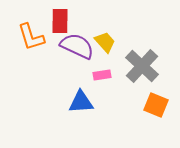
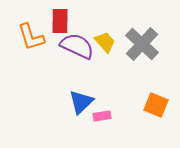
gray cross: moved 22 px up
pink rectangle: moved 41 px down
blue triangle: rotated 40 degrees counterclockwise
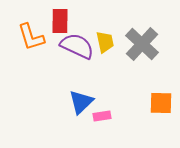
yellow trapezoid: rotated 30 degrees clockwise
orange square: moved 5 px right, 2 px up; rotated 20 degrees counterclockwise
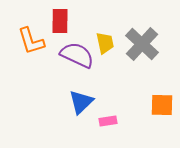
orange L-shape: moved 4 px down
yellow trapezoid: moved 1 px down
purple semicircle: moved 9 px down
orange square: moved 1 px right, 2 px down
pink rectangle: moved 6 px right, 5 px down
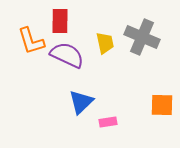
gray cross: moved 7 px up; rotated 20 degrees counterclockwise
purple semicircle: moved 10 px left
pink rectangle: moved 1 px down
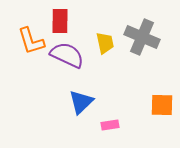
pink rectangle: moved 2 px right, 3 px down
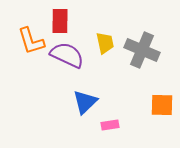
gray cross: moved 13 px down
blue triangle: moved 4 px right
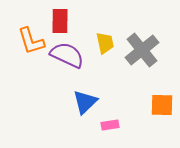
gray cross: rotated 28 degrees clockwise
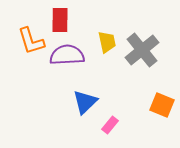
red rectangle: moved 1 px up
yellow trapezoid: moved 2 px right, 1 px up
purple semicircle: rotated 28 degrees counterclockwise
orange square: rotated 20 degrees clockwise
pink rectangle: rotated 42 degrees counterclockwise
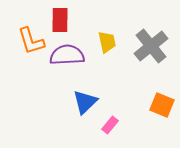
gray cross: moved 9 px right, 4 px up
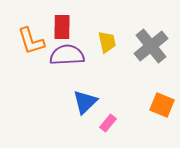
red rectangle: moved 2 px right, 7 px down
pink rectangle: moved 2 px left, 2 px up
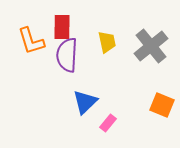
purple semicircle: rotated 84 degrees counterclockwise
